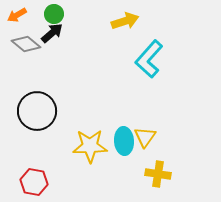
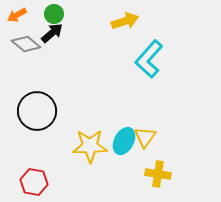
cyan ellipse: rotated 32 degrees clockwise
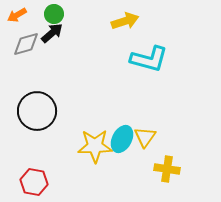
gray diamond: rotated 56 degrees counterclockwise
cyan L-shape: rotated 117 degrees counterclockwise
cyan ellipse: moved 2 px left, 2 px up
yellow star: moved 5 px right
yellow cross: moved 9 px right, 5 px up
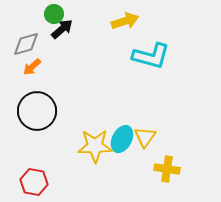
orange arrow: moved 15 px right, 52 px down; rotated 12 degrees counterclockwise
black arrow: moved 10 px right, 4 px up
cyan L-shape: moved 2 px right, 3 px up
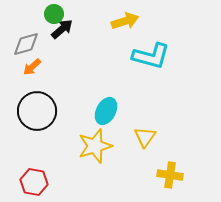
cyan ellipse: moved 16 px left, 28 px up
yellow star: rotated 16 degrees counterclockwise
yellow cross: moved 3 px right, 6 px down
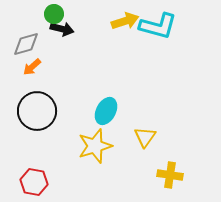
black arrow: rotated 55 degrees clockwise
cyan L-shape: moved 7 px right, 30 px up
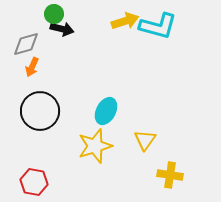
orange arrow: rotated 24 degrees counterclockwise
black circle: moved 3 px right
yellow triangle: moved 3 px down
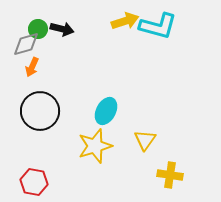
green circle: moved 16 px left, 15 px down
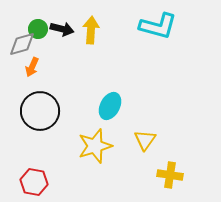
yellow arrow: moved 34 px left, 9 px down; rotated 68 degrees counterclockwise
gray diamond: moved 4 px left
cyan ellipse: moved 4 px right, 5 px up
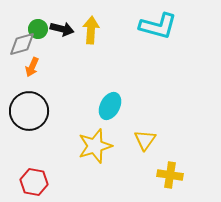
black circle: moved 11 px left
